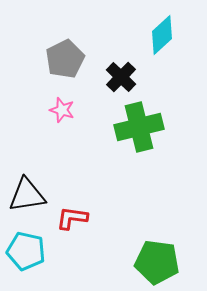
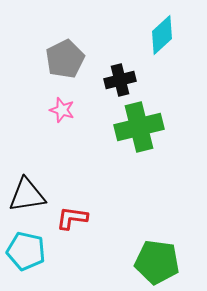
black cross: moved 1 px left, 3 px down; rotated 32 degrees clockwise
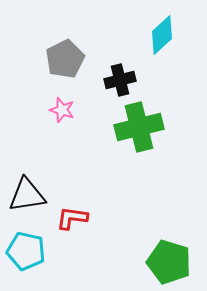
green pentagon: moved 12 px right; rotated 9 degrees clockwise
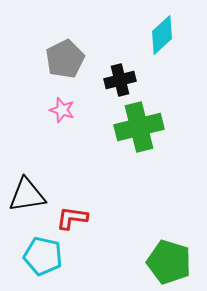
cyan pentagon: moved 17 px right, 5 px down
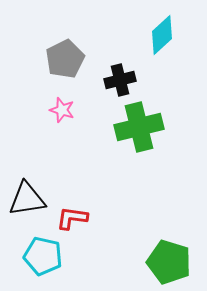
black triangle: moved 4 px down
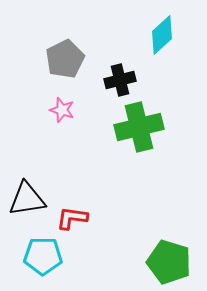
cyan pentagon: rotated 12 degrees counterclockwise
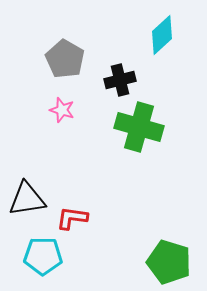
gray pentagon: rotated 15 degrees counterclockwise
green cross: rotated 30 degrees clockwise
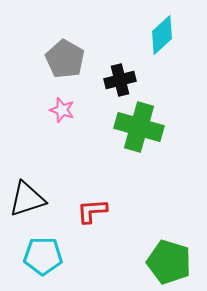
black triangle: rotated 9 degrees counterclockwise
red L-shape: moved 20 px right, 7 px up; rotated 12 degrees counterclockwise
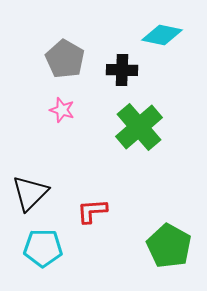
cyan diamond: rotated 54 degrees clockwise
black cross: moved 2 px right, 10 px up; rotated 16 degrees clockwise
green cross: rotated 33 degrees clockwise
black triangle: moved 3 px right, 6 px up; rotated 27 degrees counterclockwise
cyan pentagon: moved 8 px up
green pentagon: moved 16 px up; rotated 12 degrees clockwise
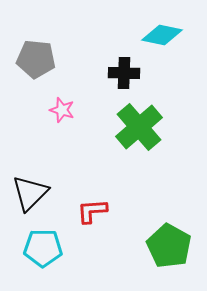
gray pentagon: moved 29 px left; rotated 24 degrees counterclockwise
black cross: moved 2 px right, 3 px down
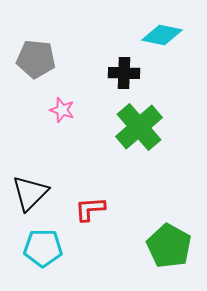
red L-shape: moved 2 px left, 2 px up
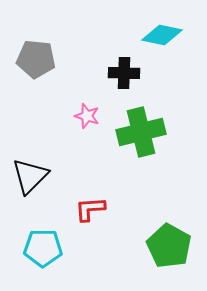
pink star: moved 25 px right, 6 px down
green cross: moved 2 px right, 5 px down; rotated 27 degrees clockwise
black triangle: moved 17 px up
